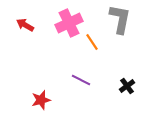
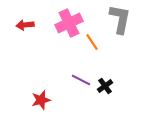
red arrow: rotated 36 degrees counterclockwise
black cross: moved 22 px left
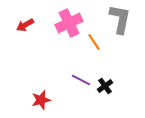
red arrow: rotated 24 degrees counterclockwise
orange line: moved 2 px right
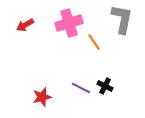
gray L-shape: moved 2 px right
pink cross: rotated 8 degrees clockwise
purple line: moved 8 px down
black cross: rotated 28 degrees counterclockwise
red star: moved 1 px right, 3 px up
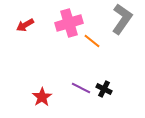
gray L-shape: rotated 24 degrees clockwise
orange line: moved 2 px left, 1 px up; rotated 18 degrees counterclockwise
black cross: moved 1 px left, 3 px down
red star: rotated 18 degrees counterclockwise
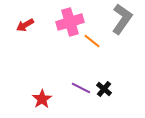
pink cross: moved 1 px right, 1 px up
black cross: rotated 14 degrees clockwise
red star: moved 2 px down
